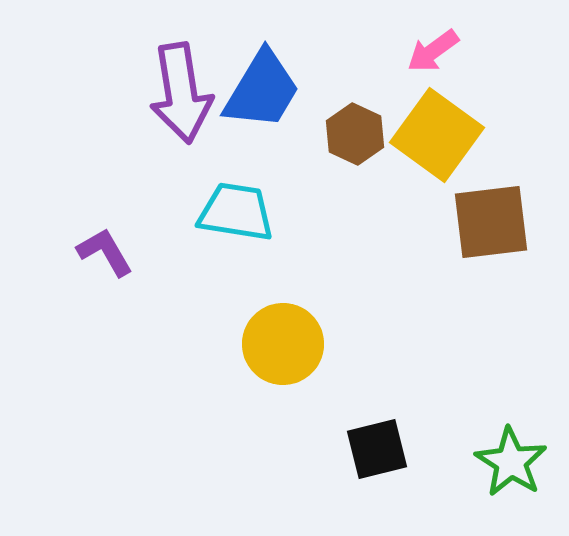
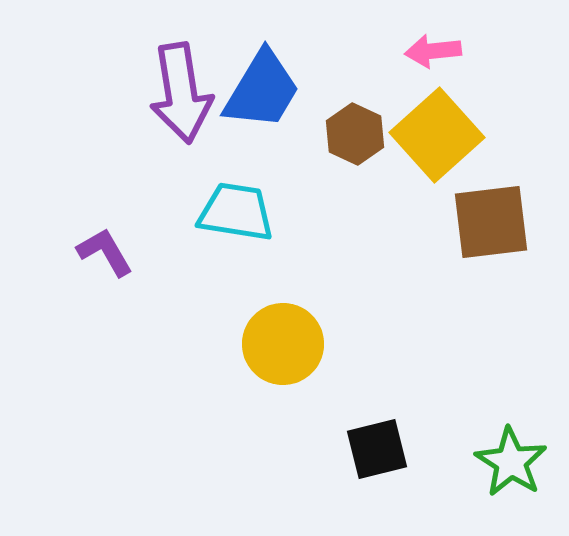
pink arrow: rotated 30 degrees clockwise
yellow square: rotated 12 degrees clockwise
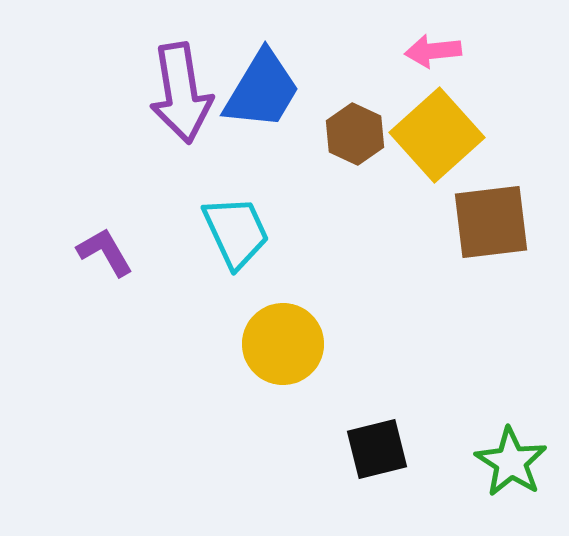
cyan trapezoid: moved 20 px down; rotated 56 degrees clockwise
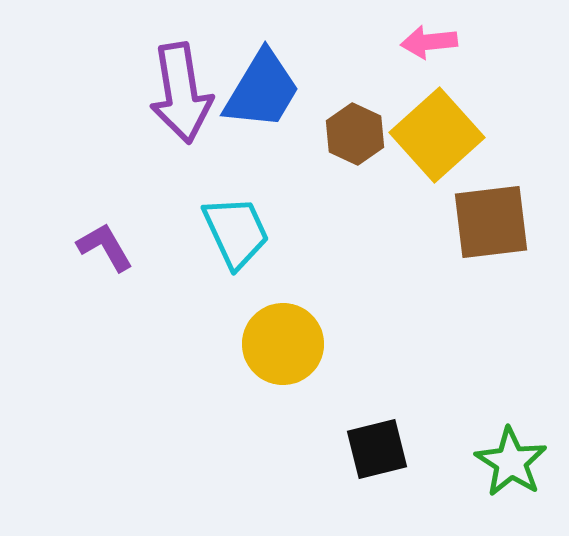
pink arrow: moved 4 px left, 9 px up
purple L-shape: moved 5 px up
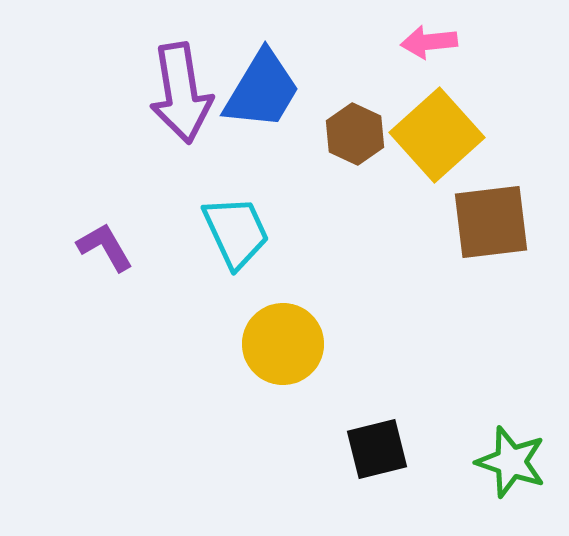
green star: rotated 14 degrees counterclockwise
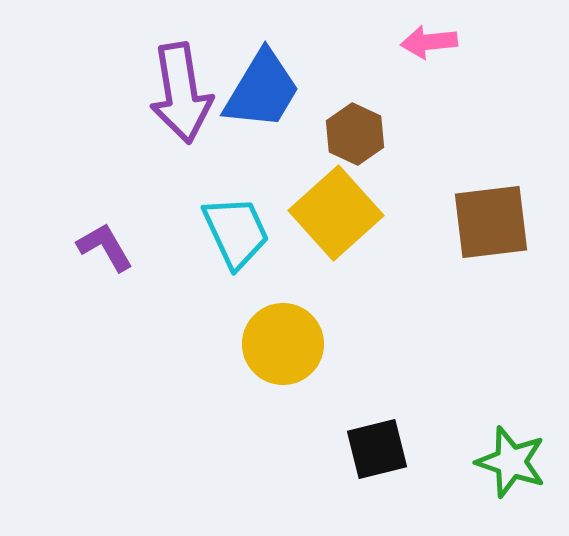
yellow square: moved 101 px left, 78 px down
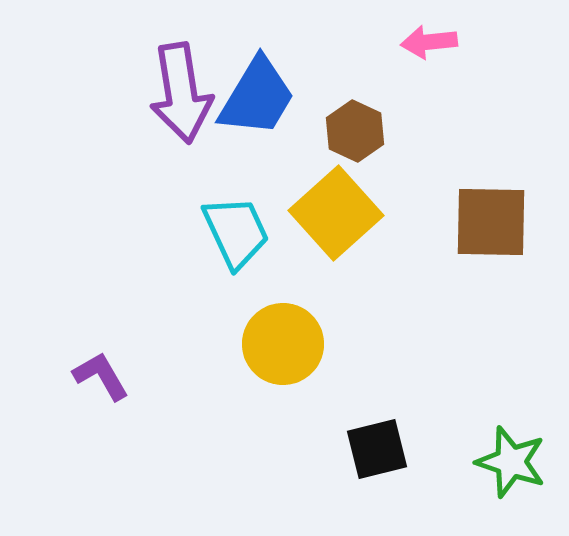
blue trapezoid: moved 5 px left, 7 px down
brown hexagon: moved 3 px up
brown square: rotated 8 degrees clockwise
purple L-shape: moved 4 px left, 129 px down
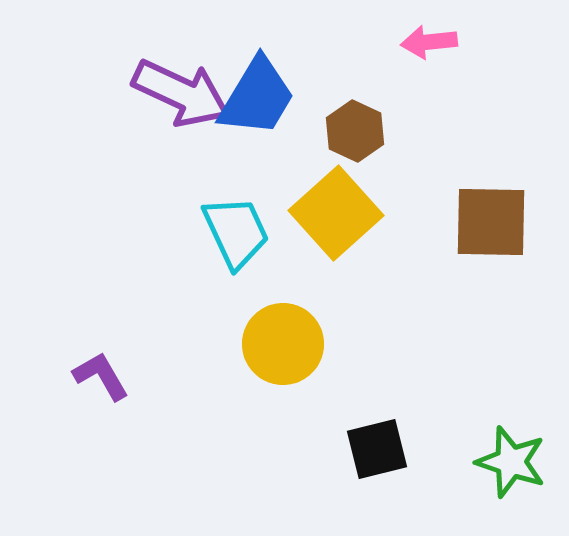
purple arrow: rotated 56 degrees counterclockwise
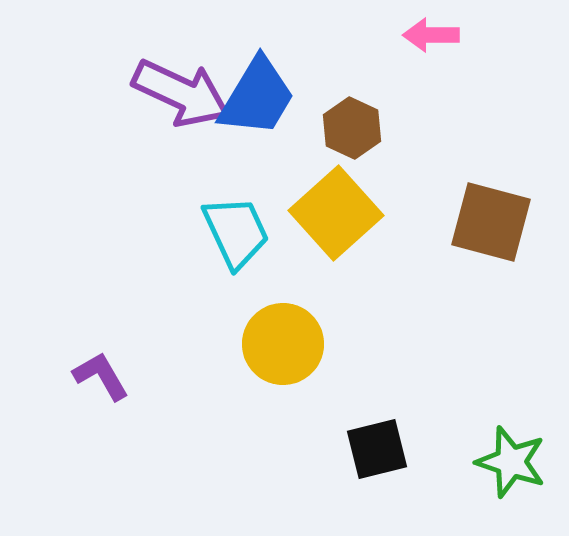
pink arrow: moved 2 px right, 7 px up; rotated 6 degrees clockwise
brown hexagon: moved 3 px left, 3 px up
brown square: rotated 14 degrees clockwise
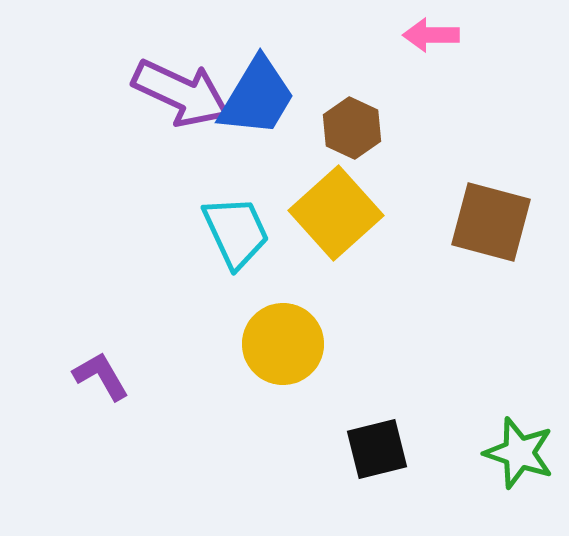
green star: moved 8 px right, 9 px up
